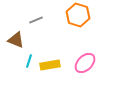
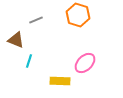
yellow rectangle: moved 10 px right, 16 px down; rotated 12 degrees clockwise
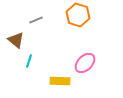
brown triangle: rotated 18 degrees clockwise
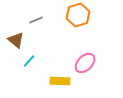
orange hexagon: rotated 25 degrees clockwise
cyan line: rotated 24 degrees clockwise
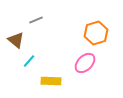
orange hexagon: moved 18 px right, 18 px down
yellow rectangle: moved 9 px left
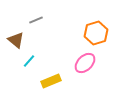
yellow rectangle: rotated 24 degrees counterclockwise
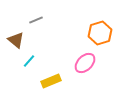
orange hexagon: moved 4 px right
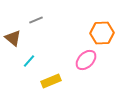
orange hexagon: moved 2 px right; rotated 15 degrees clockwise
brown triangle: moved 3 px left, 2 px up
pink ellipse: moved 1 px right, 3 px up
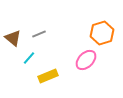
gray line: moved 3 px right, 14 px down
orange hexagon: rotated 15 degrees counterclockwise
cyan line: moved 3 px up
yellow rectangle: moved 3 px left, 5 px up
